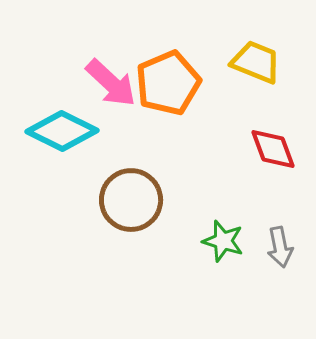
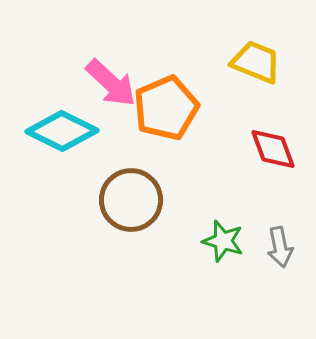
orange pentagon: moved 2 px left, 25 px down
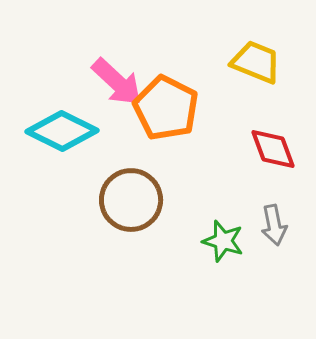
pink arrow: moved 6 px right, 1 px up
orange pentagon: rotated 22 degrees counterclockwise
gray arrow: moved 6 px left, 22 px up
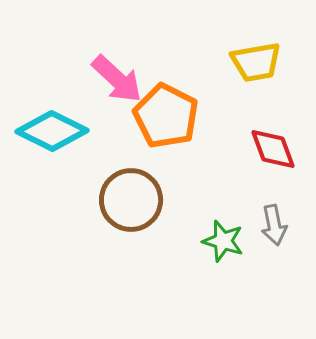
yellow trapezoid: rotated 148 degrees clockwise
pink arrow: moved 3 px up
orange pentagon: moved 8 px down
cyan diamond: moved 10 px left
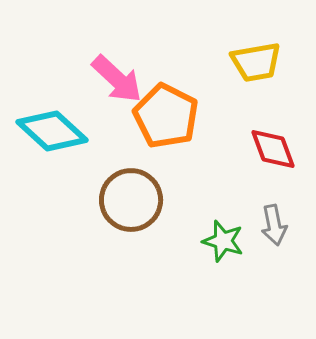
cyan diamond: rotated 16 degrees clockwise
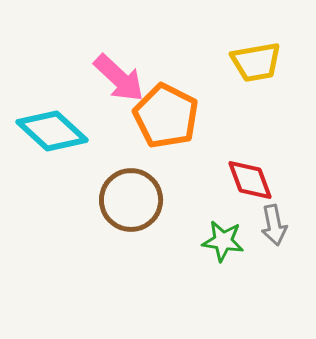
pink arrow: moved 2 px right, 1 px up
red diamond: moved 23 px left, 31 px down
green star: rotated 9 degrees counterclockwise
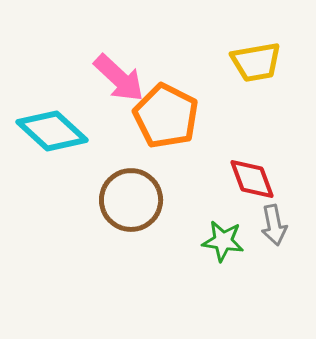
red diamond: moved 2 px right, 1 px up
